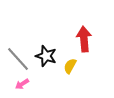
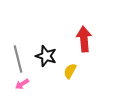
gray line: rotated 28 degrees clockwise
yellow semicircle: moved 5 px down
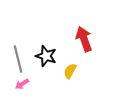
red arrow: rotated 15 degrees counterclockwise
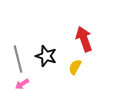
yellow semicircle: moved 5 px right, 4 px up
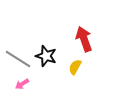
gray line: rotated 44 degrees counterclockwise
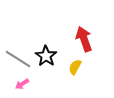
black star: rotated 15 degrees clockwise
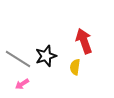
red arrow: moved 2 px down
black star: rotated 20 degrees clockwise
yellow semicircle: rotated 21 degrees counterclockwise
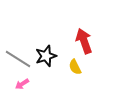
yellow semicircle: rotated 35 degrees counterclockwise
